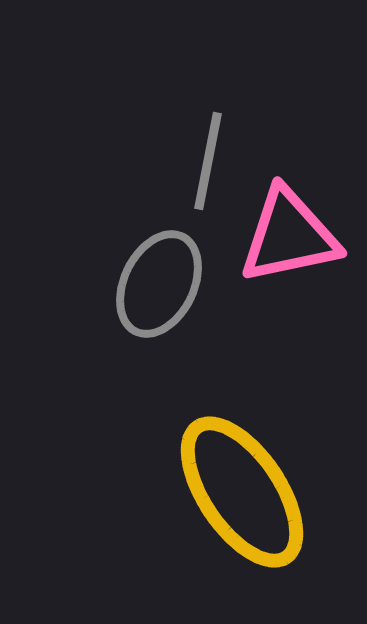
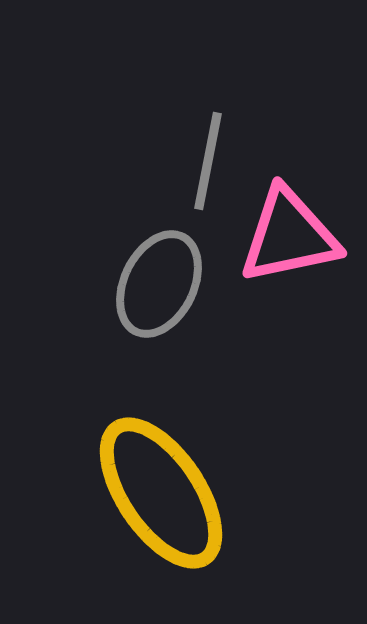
yellow ellipse: moved 81 px left, 1 px down
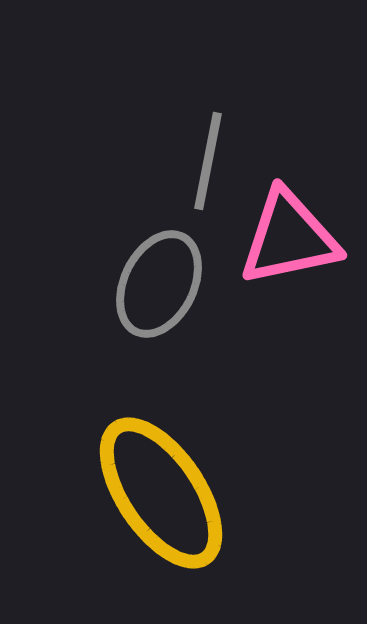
pink triangle: moved 2 px down
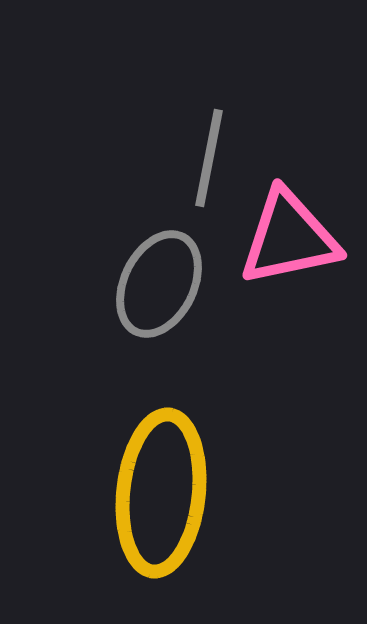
gray line: moved 1 px right, 3 px up
yellow ellipse: rotated 40 degrees clockwise
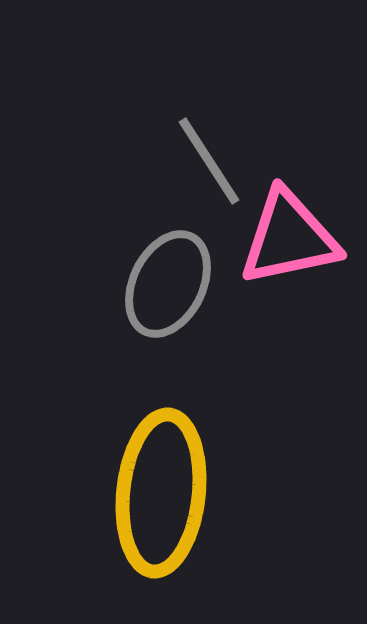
gray line: moved 3 px down; rotated 44 degrees counterclockwise
gray ellipse: moved 9 px right
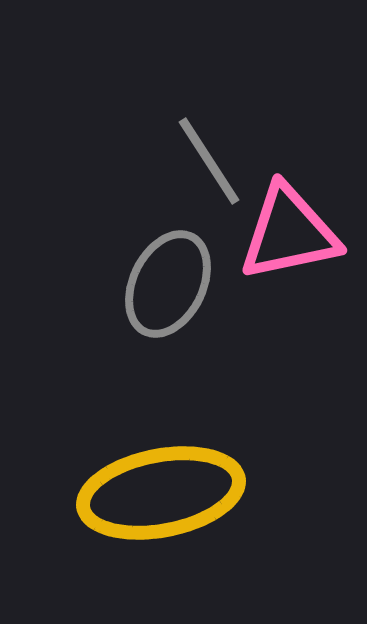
pink triangle: moved 5 px up
yellow ellipse: rotated 73 degrees clockwise
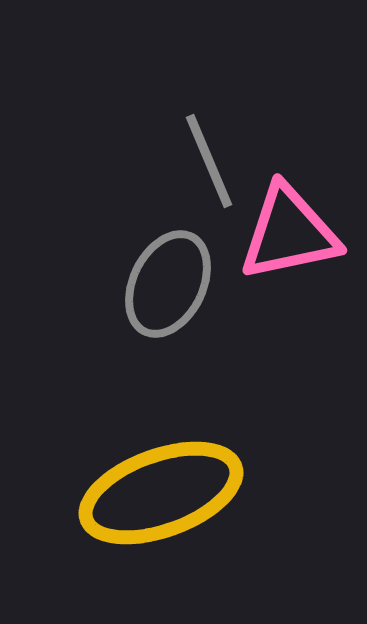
gray line: rotated 10 degrees clockwise
yellow ellipse: rotated 9 degrees counterclockwise
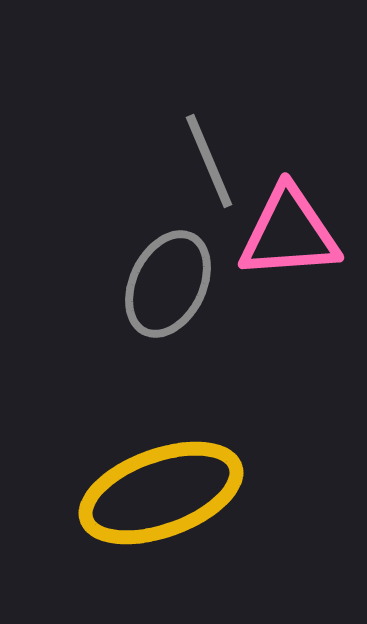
pink triangle: rotated 8 degrees clockwise
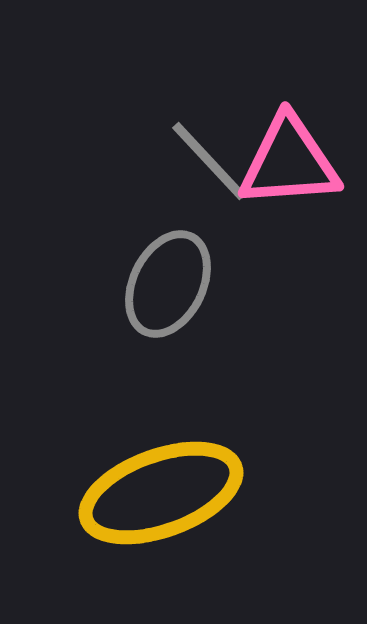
gray line: rotated 20 degrees counterclockwise
pink triangle: moved 71 px up
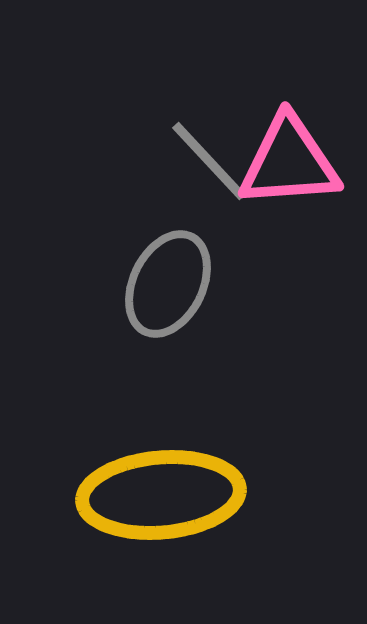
yellow ellipse: moved 2 px down; rotated 15 degrees clockwise
